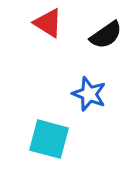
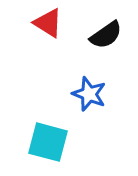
cyan square: moved 1 px left, 3 px down
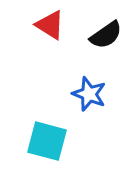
red triangle: moved 2 px right, 2 px down
cyan square: moved 1 px left, 1 px up
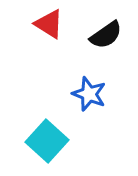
red triangle: moved 1 px left, 1 px up
cyan square: rotated 27 degrees clockwise
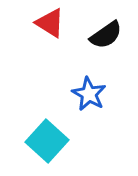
red triangle: moved 1 px right, 1 px up
blue star: rotated 8 degrees clockwise
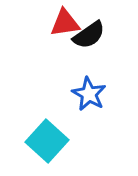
red triangle: moved 15 px right; rotated 40 degrees counterclockwise
black semicircle: moved 17 px left
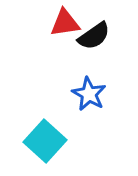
black semicircle: moved 5 px right, 1 px down
cyan square: moved 2 px left
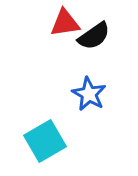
cyan square: rotated 18 degrees clockwise
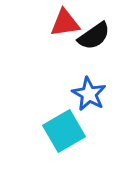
cyan square: moved 19 px right, 10 px up
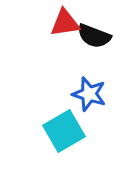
black semicircle: rotated 56 degrees clockwise
blue star: rotated 12 degrees counterclockwise
